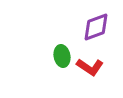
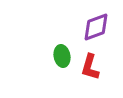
red L-shape: rotated 72 degrees clockwise
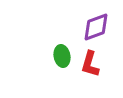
red L-shape: moved 3 px up
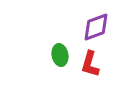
green ellipse: moved 2 px left, 1 px up
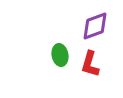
purple diamond: moved 1 px left, 1 px up
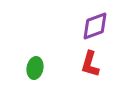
green ellipse: moved 25 px left, 13 px down; rotated 20 degrees clockwise
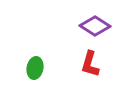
purple diamond: rotated 52 degrees clockwise
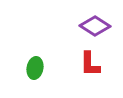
red L-shape: rotated 16 degrees counterclockwise
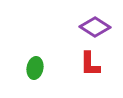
purple diamond: moved 1 px down
